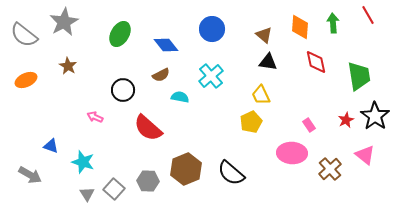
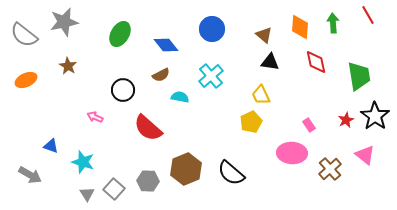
gray star: rotated 16 degrees clockwise
black triangle: moved 2 px right
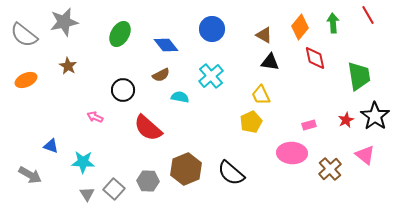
orange diamond: rotated 35 degrees clockwise
brown triangle: rotated 12 degrees counterclockwise
red diamond: moved 1 px left, 4 px up
pink rectangle: rotated 72 degrees counterclockwise
cyan star: rotated 15 degrees counterclockwise
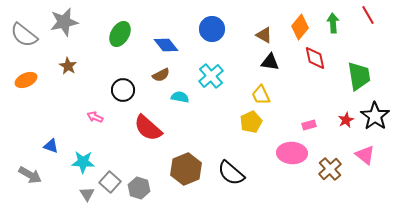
gray hexagon: moved 9 px left, 7 px down; rotated 15 degrees clockwise
gray square: moved 4 px left, 7 px up
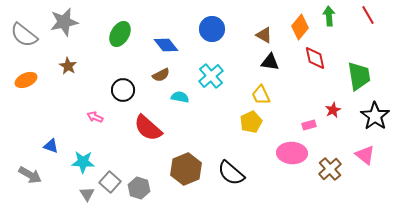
green arrow: moved 4 px left, 7 px up
red star: moved 13 px left, 10 px up
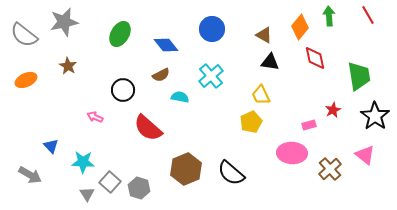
blue triangle: rotated 28 degrees clockwise
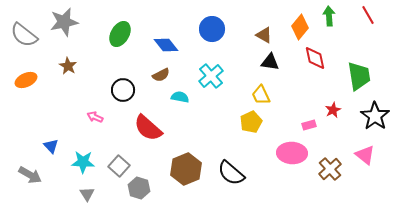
gray square: moved 9 px right, 16 px up
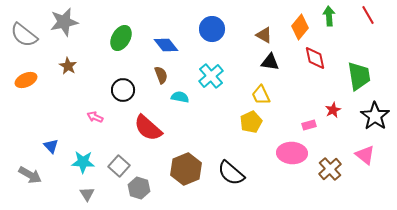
green ellipse: moved 1 px right, 4 px down
brown semicircle: rotated 84 degrees counterclockwise
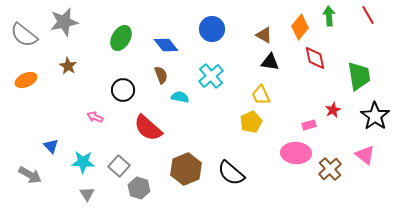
pink ellipse: moved 4 px right
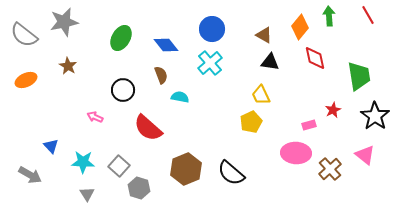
cyan cross: moved 1 px left, 13 px up
